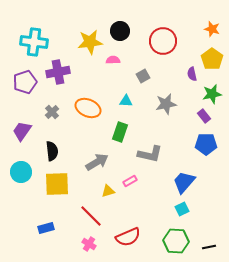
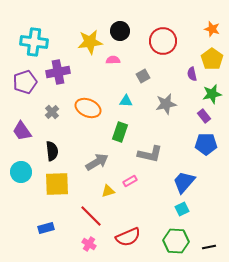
purple trapezoid: rotated 70 degrees counterclockwise
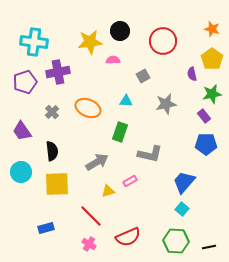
cyan square: rotated 24 degrees counterclockwise
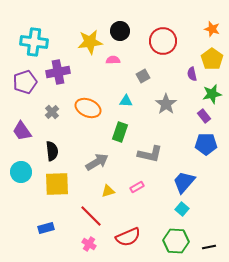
gray star: rotated 25 degrees counterclockwise
pink rectangle: moved 7 px right, 6 px down
